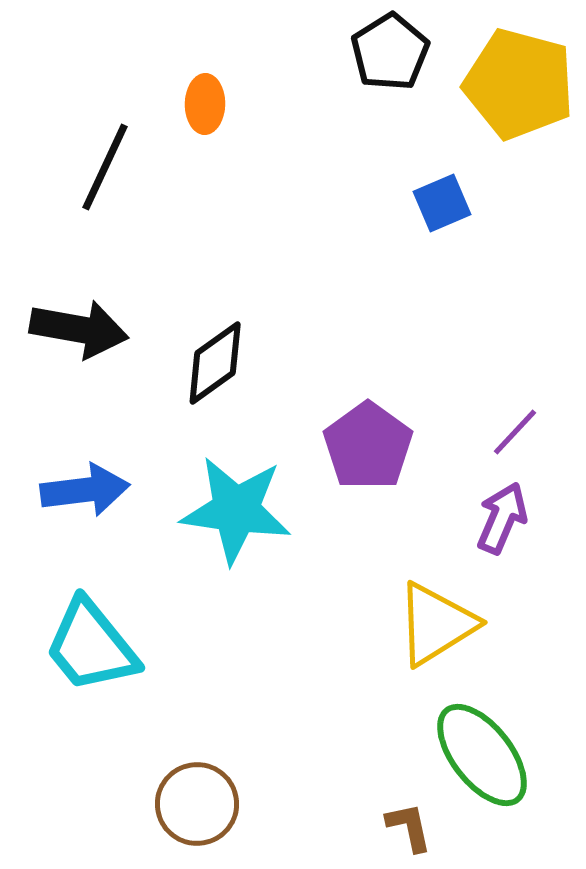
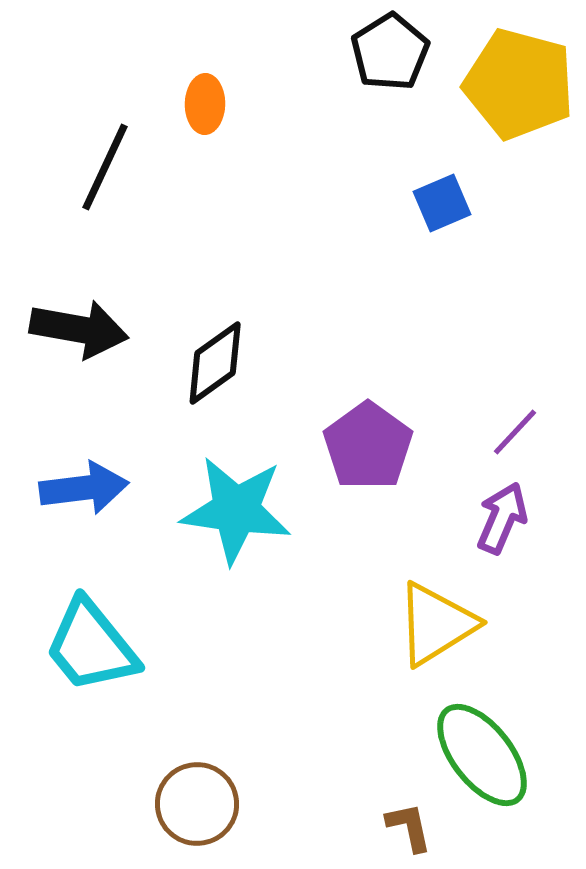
blue arrow: moved 1 px left, 2 px up
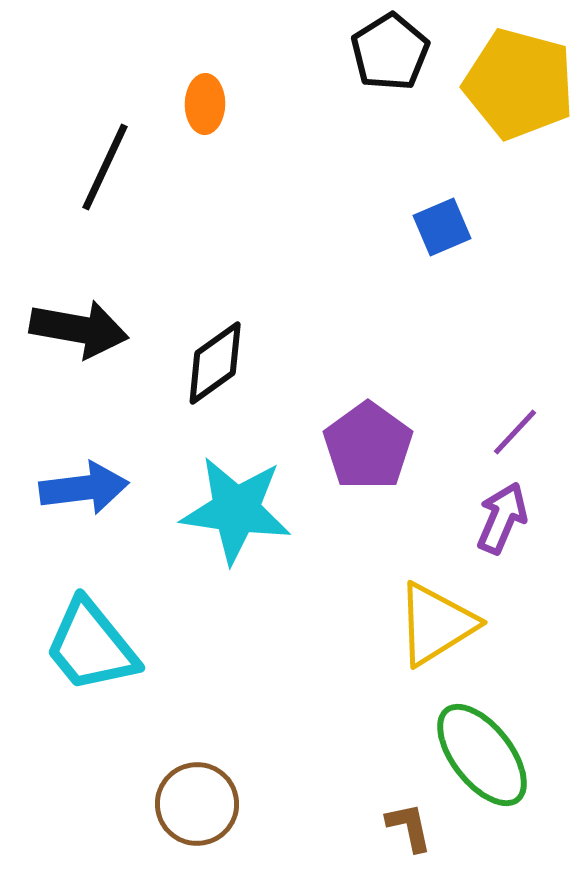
blue square: moved 24 px down
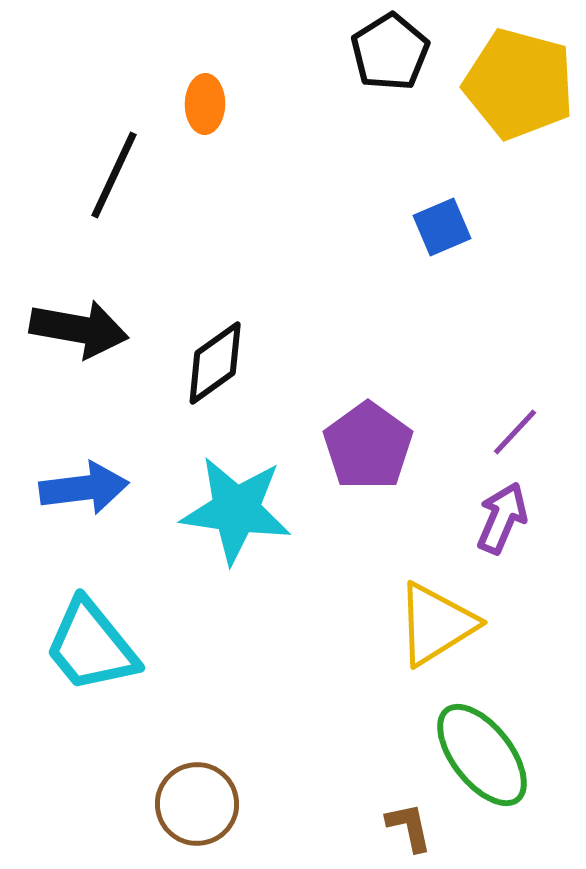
black line: moved 9 px right, 8 px down
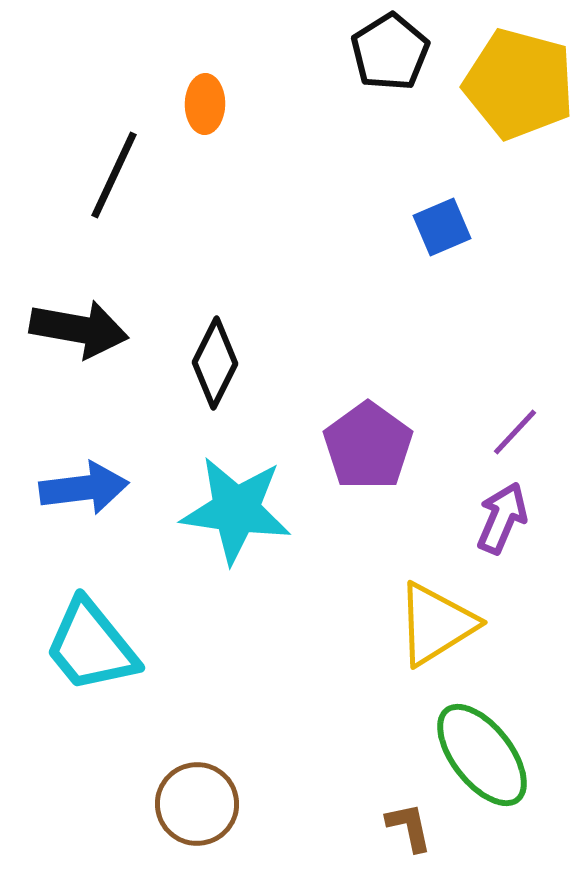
black diamond: rotated 28 degrees counterclockwise
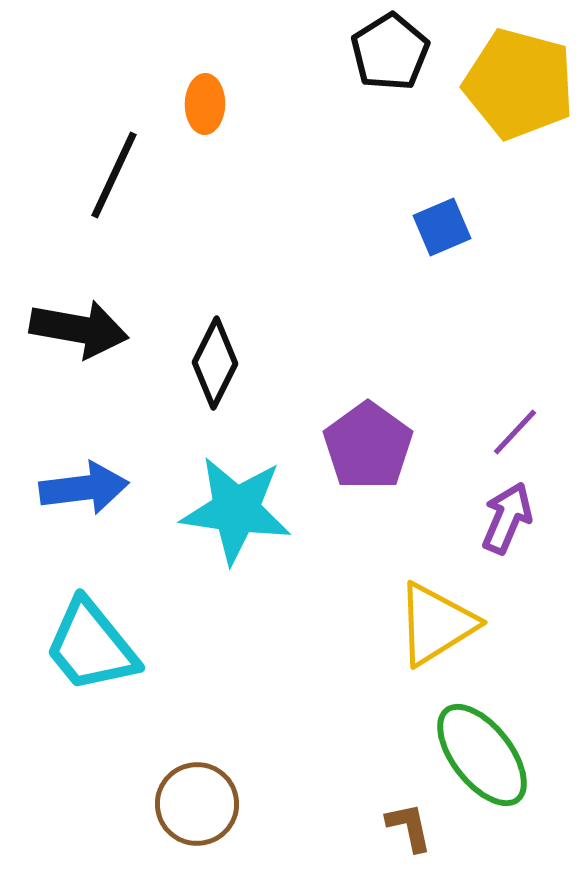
purple arrow: moved 5 px right
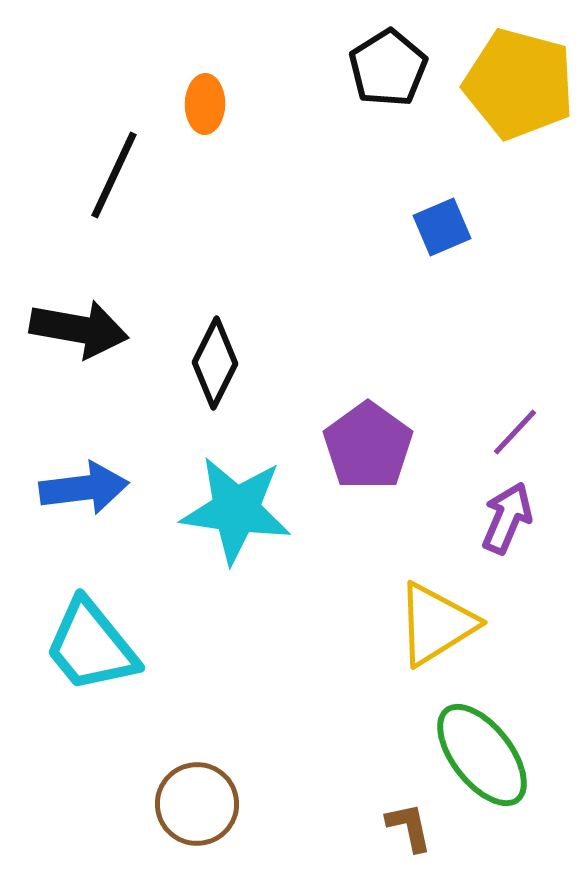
black pentagon: moved 2 px left, 16 px down
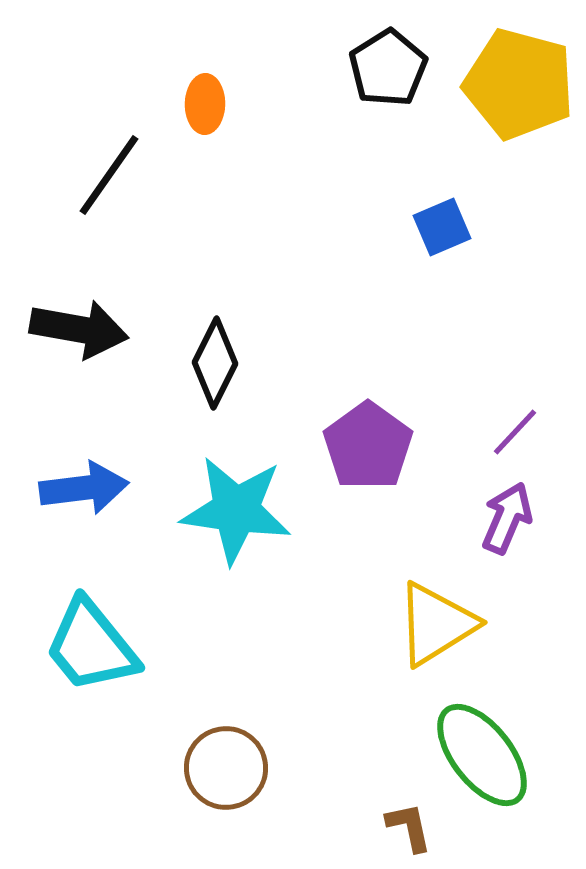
black line: moved 5 px left; rotated 10 degrees clockwise
brown circle: moved 29 px right, 36 px up
